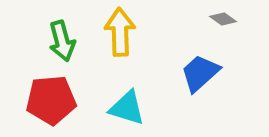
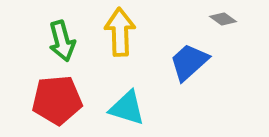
blue trapezoid: moved 11 px left, 11 px up
red pentagon: moved 6 px right
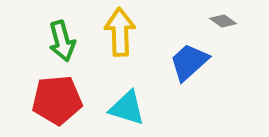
gray diamond: moved 2 px down
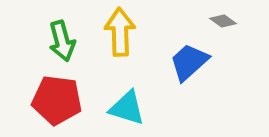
red pentagon: rotated 12 degrees clockwise
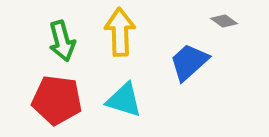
gray diamond: moved 1 px right
cyan triangle: moved 3 px left, 8 px up
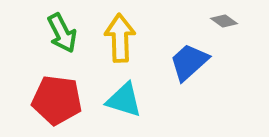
yellow arrow: moved 6 px down
green arrow: moved 8 px up; rotated 12 degrees counterclockwise
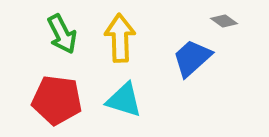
green arrow: moved 1 px down
blue trapezoid: moved 3 px right, 4 px up
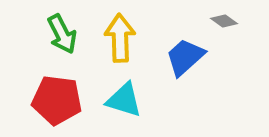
blue trapezoid: moved 7 px left, 1 px up
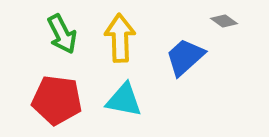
cyan triangle: rotated 6 degrees counterclockwise
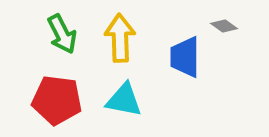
gray diamond: moved 5 px down
blue trapezoid: rotated 48 degrees counterclockwise
